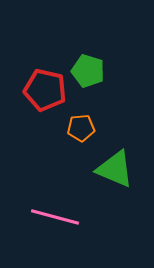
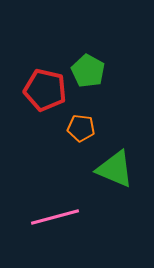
green pentagon: rotated 12 degrees clockwise
orange pentagon: rotated 12 degrees clockwise
pink line: rotated 30 degrees counterclockwise
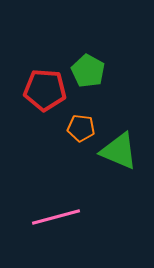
red pentagon: rotated 9 degrees counterclockwise
green triangle: moved 4 px right, 18 px up
pink line: moved 1 px right
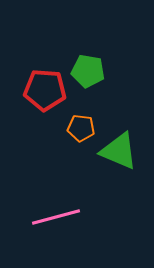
green pentagon: rotated 20 degrees counterclockwise
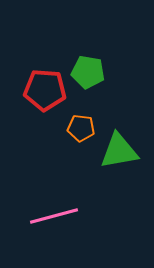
green pentagon: moved 1 px down
green triangle: rotated 33 degrees counterclockwise
pink line: moved 2 px left, 1 px up
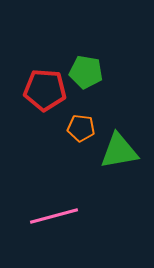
green pentagon: moved 2 px left
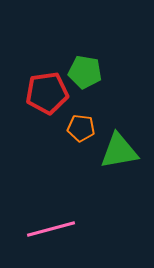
green pentagon: moved 1 px left
red pentagon: moved 2 px right, 3 px down; rotated 12 degrees counterclockwise
pink line: moved 3 px left, 13 px down
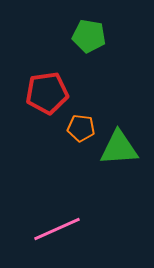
green pentagon: moved 4 px right, 36 px up
green triangle: moved 3 px up; rotated 6 degrees clockwise
pink line: moved 6 px right; rotated 9 degrees counterclockwise
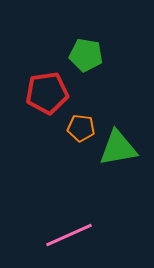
green pentagon: moved 3 px left, 19 px down
green triangle: moved 1 px left; rotated 6 degrees counterclockwise
pink line: moved 12 px right, 6 px down
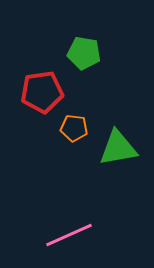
green pentagon: moved 2 px left, 2 px up
red pentagon: moved 5 px left, 1 px up
orange pentagon: moved 7 px left
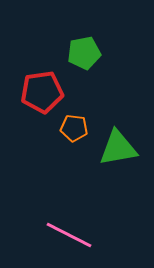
green pentagon: rotated 20 degrees counterclockwise
pink line: rotated 51 degrees clockwise
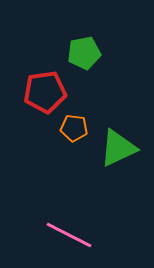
red pentagon: moved 3 px right
green triangle: rotated 15 degrees counterclockwise
